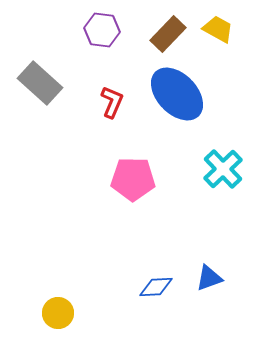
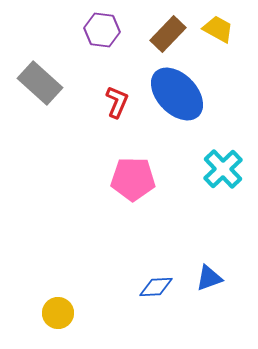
red L-shape: moved 5 px right
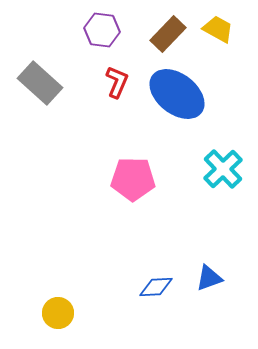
blue ellipse: rotated 8 degrees counterclockwise
red L-shape: moved 20 px up
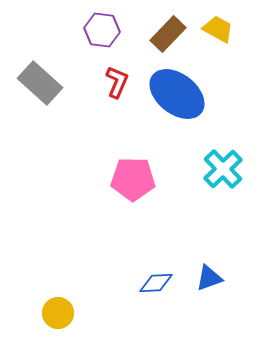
blue diamond: moved 4 px up
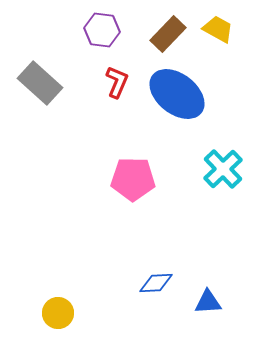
blue triangle: moved 1 px left, 24 px down; rotated 16 degrees clockwise
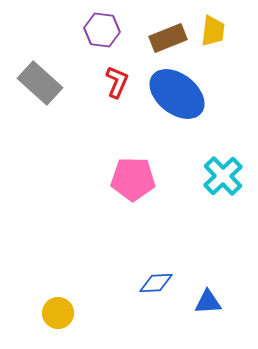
yellow trapezoid: moved 5 px left, 2 px down; rotated 68 degrees clockwise
brown rectangle: moved 4 px down; rotated 24 degrees clockwise
cyan cross: moved 7 px down
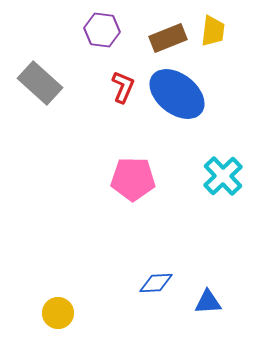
red L-shape: moved 6 px right, 5 px down
